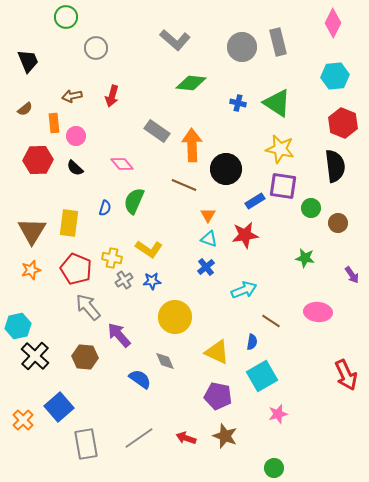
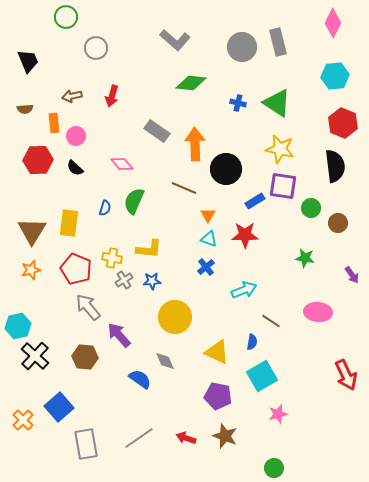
brown semicircle at (25, 109): rotated 35 degrees clockwise
orange arrow at (192, 145): moved 3 px right, 1 px up
brown line at (184, 185): moved 3 px down
red star at (245, 235): rotated 8 degrees clockwise
yellow L-shape at (149, 249): rotated 28 degrees counterclockwise
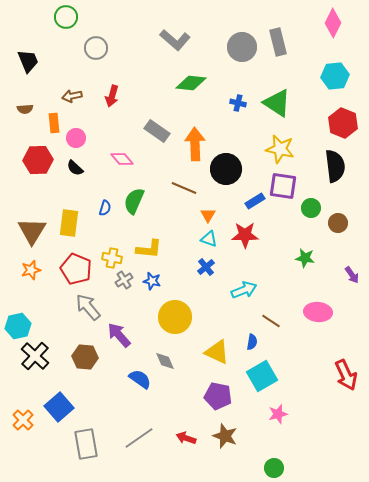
pink circle at (76, 136): moved 2 px down
pink diamond at (122, 164): moved 5 px up
blue star at (152, 281): rotated 18 degrees clockwise
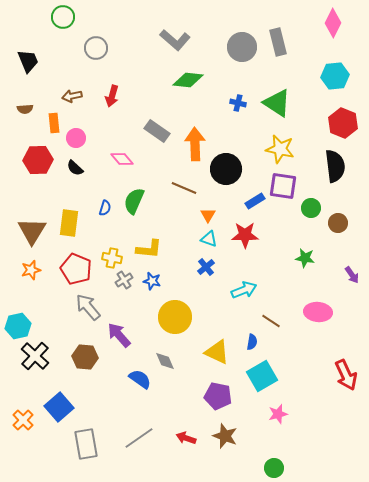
green circle at (66, 17): moved 3 px left
green diamond at (191, 83): moved 3 px left, 3 px up
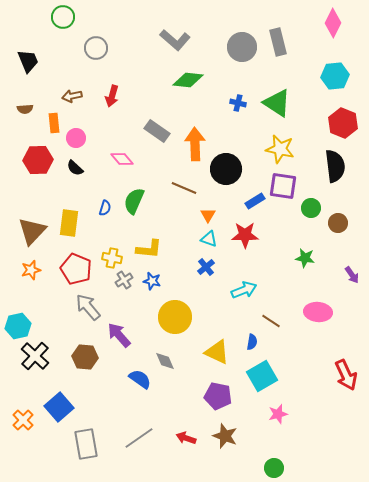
brown triangle at (32, 231): rotated 12 degrees clockwise
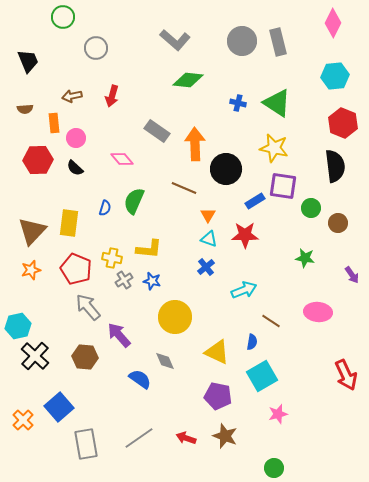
gray circle at (242, 47): moved 6 px up
yellow star at (280, 149): moved 6 px left, 1 px up
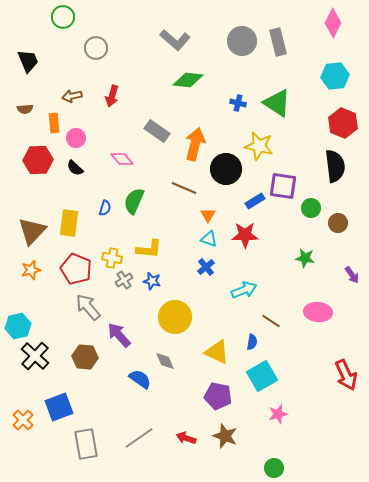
orange arrow at (195, 144): rotated 16 degrees clockwise
yellow star at (274, 148): moved 15 px left, 2 px up
blue square at (59, 407): rotated 20 degrees clockwise
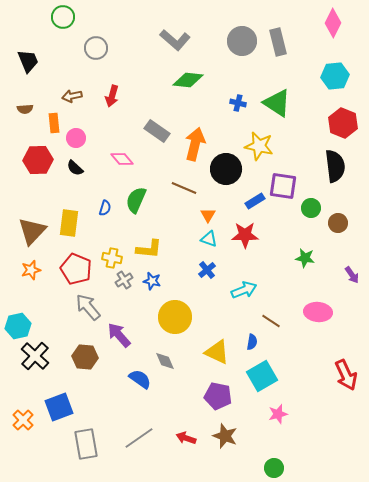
green semicircle at (134, 201): moved 2 px right, 1 px up
blue cross at (206, 267): moved 1 px right, 3 px down
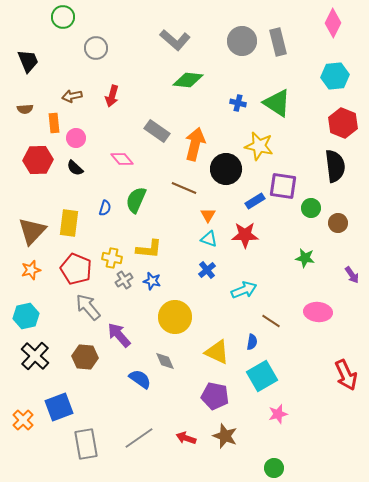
cyan hexagon at (18, 326): moved 8 px right, 10 px up
purple pentagon at (218, 396): moved 3 px left
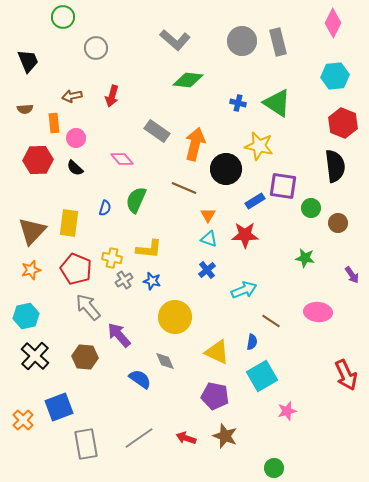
pink star at (278, 414): moved 9 px right, 3 px up
